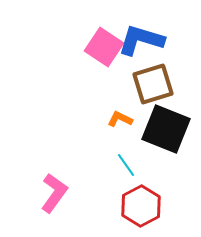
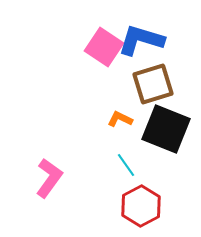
pink L-shape: moved 5 px left, 15 px up
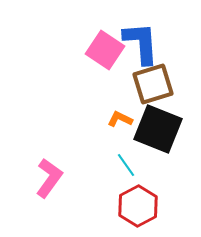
blue L-shape: moved 3 px down; rotated 69 degrees clockwise
pink square: moved 1 px right, 3 px down
black square: moved 8 px left
red hexagon: moved 3 px left
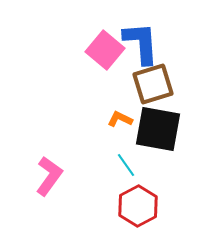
pink square: rotated 6 degrees clockwise
black square: rotated 12 degrees counterclockwise
pink L-shape: moved 2 px up
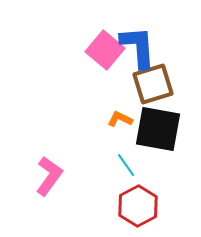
blue L-shape: moved 3 px left, 4 px down
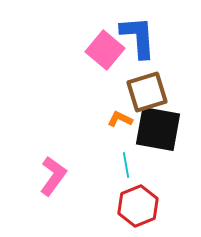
blue L-shape: moved 10 px up
brown square: moved 6 px left, 8 px down
cyan line: rotated 25 degrees clockwise
pink L-shape: moved 4 px right
red hexagon: rotated 6 degrees clockwise
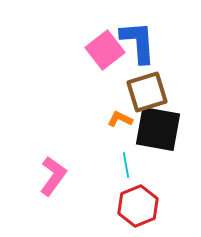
blue L-shape: moved 5 px down
pink square: rotated 12 degrees clockwise
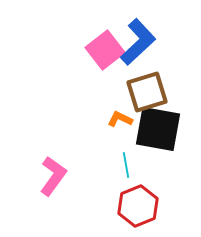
blue L-shape: rotated 51 degrees clockwise
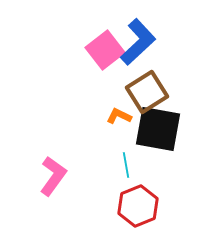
brown square: rotated 15 degrees counterclockwise
orange L-shape: moved 1 px left, 3 px up
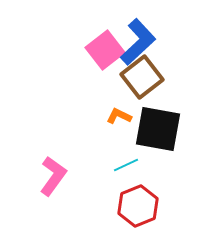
brown square: moved 5 px left, 15 px up; rotated 6 degrees counterclockwise
cyan line: rotated 75 degrees clockwise
